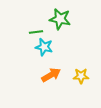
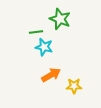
green star: rotated 10 degrees clockwise
yellow star: moved 7 px left, 10 px down
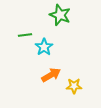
green star: moved 4 px up
green line: moved 11 px left, 3 px down
cyan star: rotated 24 degrees clockwise
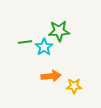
green star: moved 1 px left, 16 px down; rotated 25 degrees counterclockwise
green line: moved 7 px down
orange arrow: moved 1 px down; rotated 24 degrees clockwise
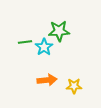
orange arrow: moved 4 px left, 4 px down
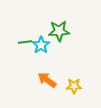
cyan star: moved 3 px left, 2 px up
orange arrow: rotated 138 degrees counterclockwise
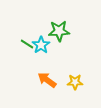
green line: moved 2 px right, 2 px down; rotated 40 degrees clockwise
yellow star: moved 1 px right, 4 px up
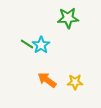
green star: moved 9 px right, 13 px up
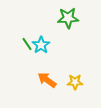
green line: rotated 24 degrees clockwise
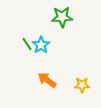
green star: moved 6 px left, 1 px up
yellow star: moved 7 px right, 3 px down
